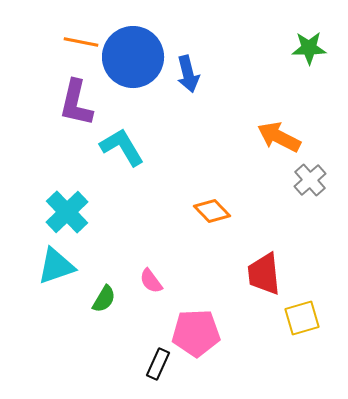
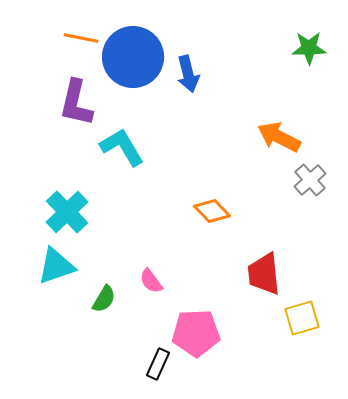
orange line: moved 4 px up
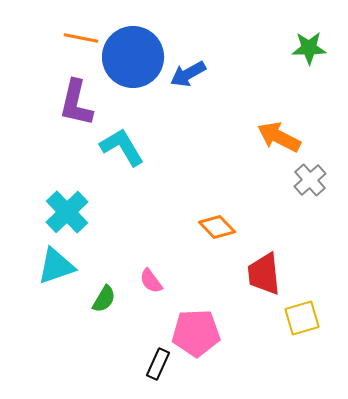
blue arrow: rotated 75 degrees clockwise
orange diamond: moved 5 px right, 16 px down
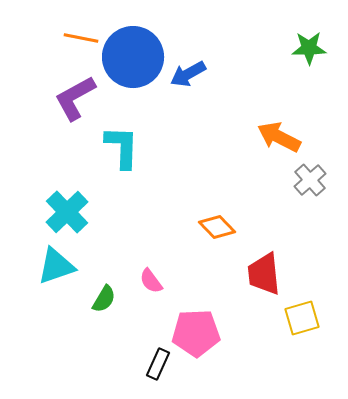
purple L-shape: moved 1 px left, 5 px up; rotated 48 degrees clockwise
cyan L-shape: rotated 33 degrees clockwise
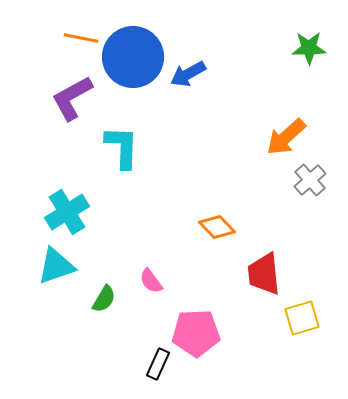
purple L-shape: moved 3 px left
orange arrow: moved 7 px right; rotated 69 degrees counterclockwise
cyan cross: rotated 12 degrees clockwise
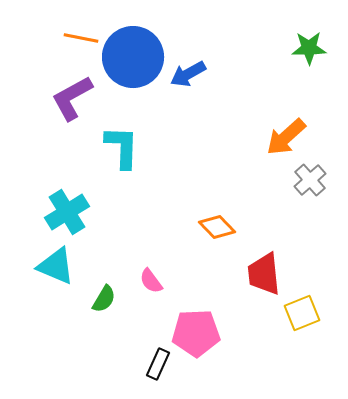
cyan triangle: rotated 42 degrees clockwise
yellow square: moved 5 px up; rotated 6 degrees counterclockwise
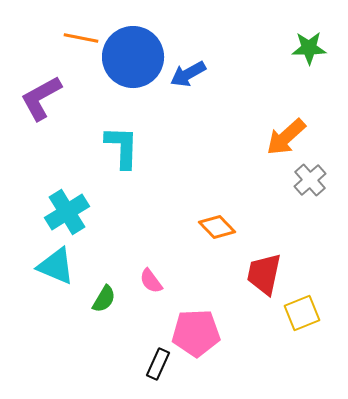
purple L-shape: moved 31 px left
red trapezoid: rotated 18 degrees clockwise
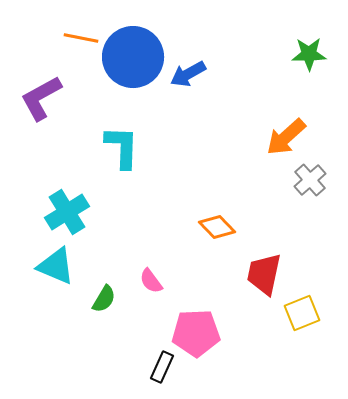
green star: moved 6 px down
black rectangle: moved 4 px right, 3 px down
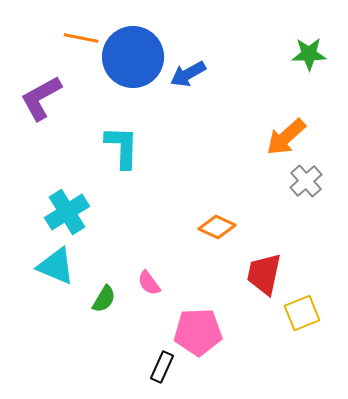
gray cross: moved 4 px left, 1 px down
orange diamond: rotated 21 degrees counterclockwise
pink semicircle: moved 2 px left, 2 px down
pink pentagon: moved 2 px right, 1 px up
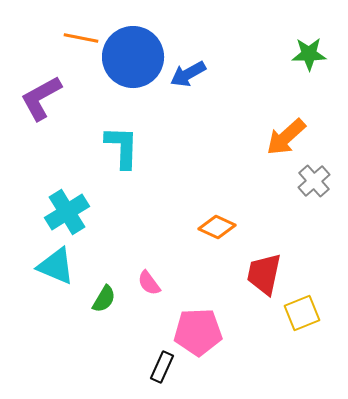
gray cross: moved 8 px right
